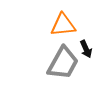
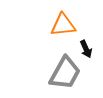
gray trapezoid: moved 2 px right, 10 px down
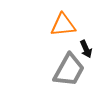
gray trapezoid: moved 4 px right, 3 px up
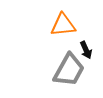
black arrow: moved 1 px down
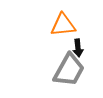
black arrow: moved 8 px left, 2 px up; rotated 18 degrees clockwise
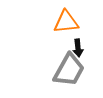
orange triangle: moved 3 px right, 3 px up
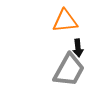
orange triangle: moved 1 px left, 1 px up
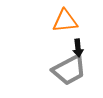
gray trapezoid: rotated 33 degrees clockwise
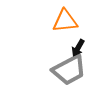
black arrow: rotated 36 degrees clockwise
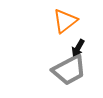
orange triangle: rotated 32 degrees counterclockwise
